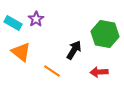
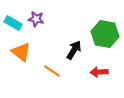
purple star: rotated 28 degrees counterclockwise
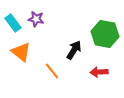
cyan rectangle: rotated 24 degrees clockwise
orange line: rotated 18 degrees clockwise
